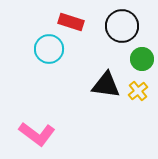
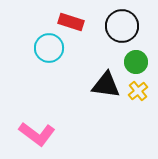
cyan circle: moved 1 px up
green circle: moved 6 px left, 3 px down
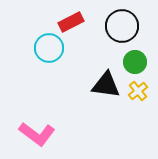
red rectangle: rotated 45 degrees counterclockwise
green circle: moved 1 px left
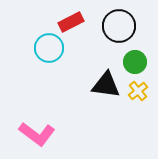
black circle: moved 3 px left
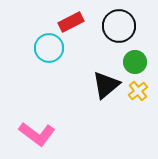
black triangle: rotated 48 degrees counterclockwise
